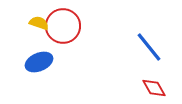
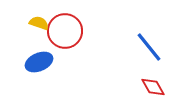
red circle: moved 2 px right, 5 px down
red diamond: moved 1 px left, 1 px up
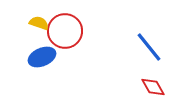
blue ellipse: moved 3 px right, 5 px up
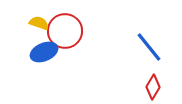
blue ellipse: moved 2 px right, 5 px up
red diamond: rotated 60 degrees clockwise
